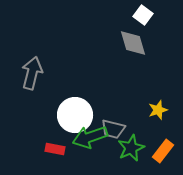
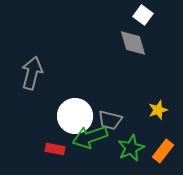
white circle: moved 1 px down
gray trapezoid: moved 3 px left, 9 px up
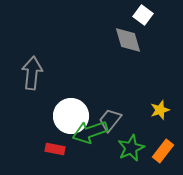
gray diamond: moved 5 px left, 3 px up
gray arrow: rotated 8 degrees counterclockwise
yellow star: moved 2 px right
white circle: moved 4 px left
gray trapezoid: rotated 115 degrees clockwise
green arrow: moved 5 px up
